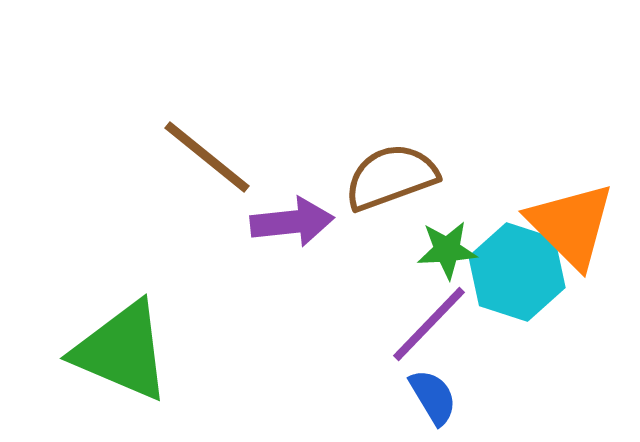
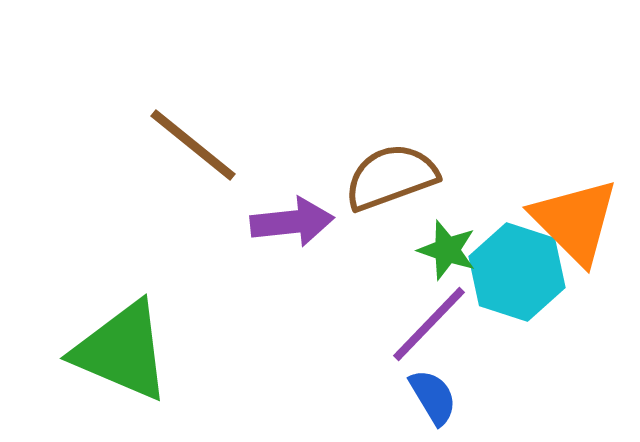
brown line: moved 14 px left, 12 px up
orange triangle: moved 4 px right, 4 px up
green star: rotated 22 degrees clockwise
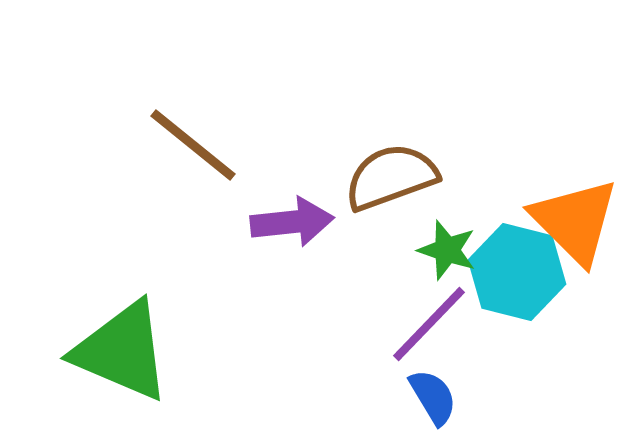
cyan hexagon: rotated 4 degrees counterclockwise
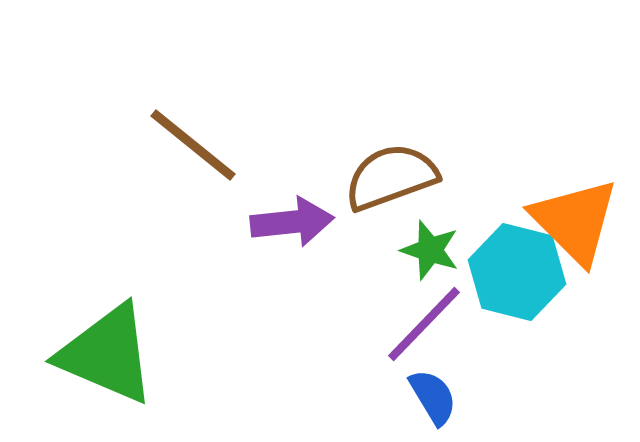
green star: moved 17 px left
purple line: moved 5 px left
green triangle: moved 15 px left, 3 px down
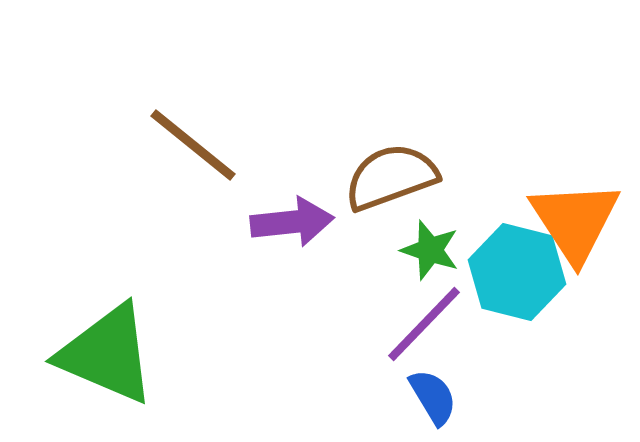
orange triangle: rotated 12 degrees clockwise
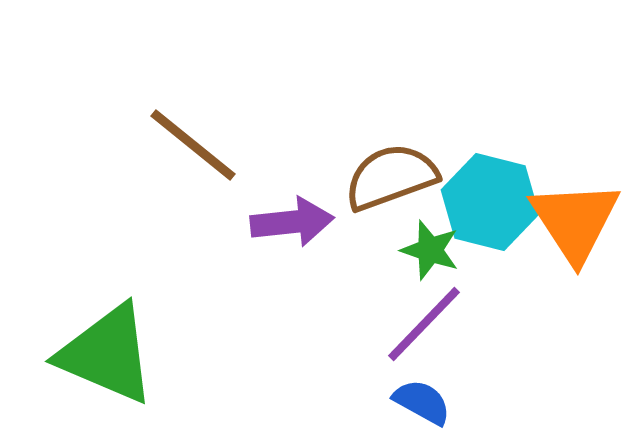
cyan hexagon: moved 27 px left, 70 px up
blue semicircle: moved 11 px left, 5 px down; rotated 30 degrees counterclockwise
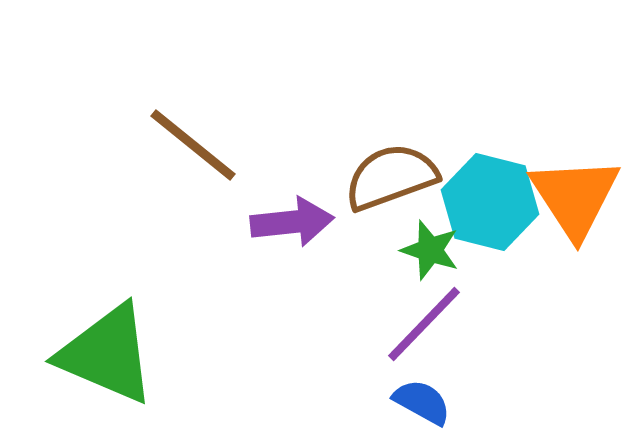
orange triangle: moved 24 px up
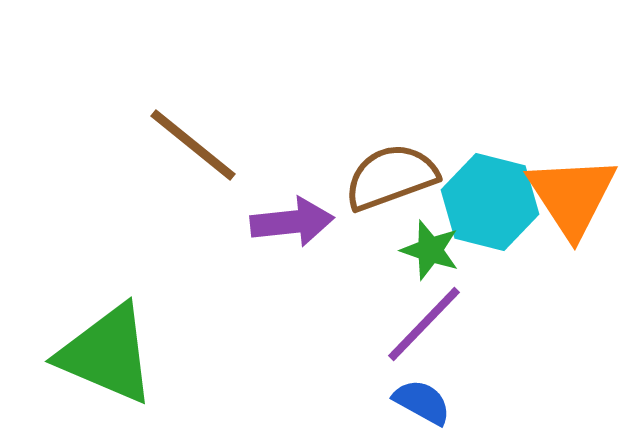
orange triangle: moved 3 px left, 1 px up
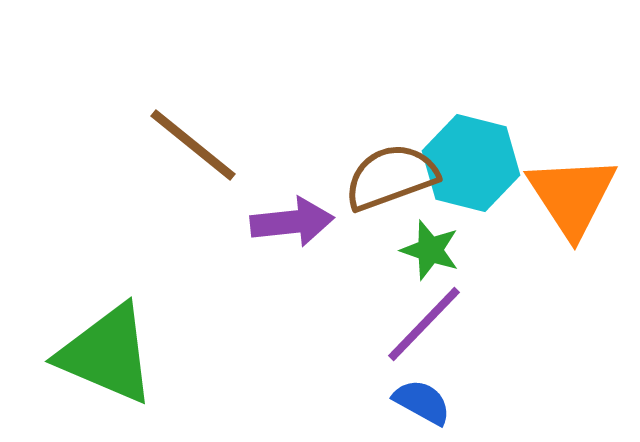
cyan hexagon: moved 19 px left, 39 px up
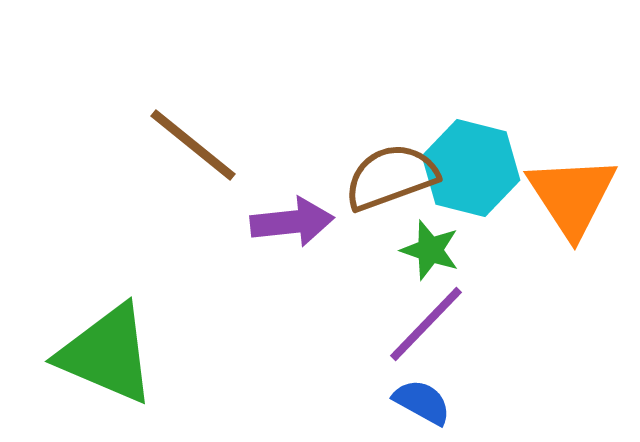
cyan hexagon: moved 5 px down
purple line: moved 2 px right
